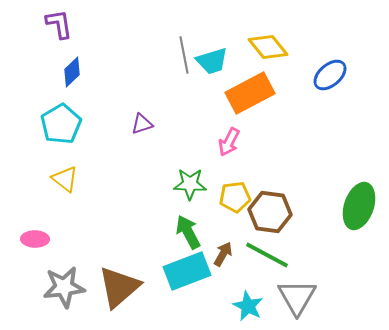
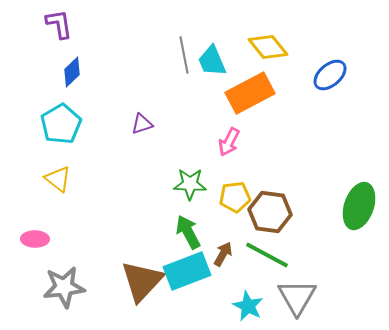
cyan trapezoid: rotated 84 degrees clockwise
yellow triangle: moved 7 px left
brown triangle: moved 23 px right, 6 px up; rotated 6 degrees counterclockwise
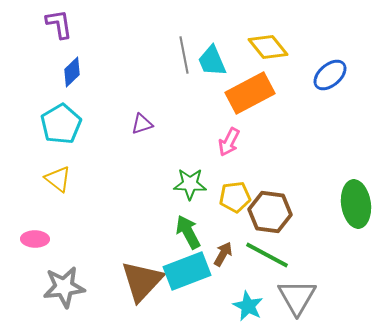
green ellipse: moved 3 px left, 2 px up; rotated 27 degrees counterclockwise
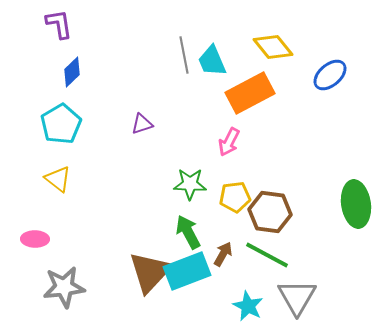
yellow diamond: moved 5 px right
brown triangle: moved 8 px right, 9 px up
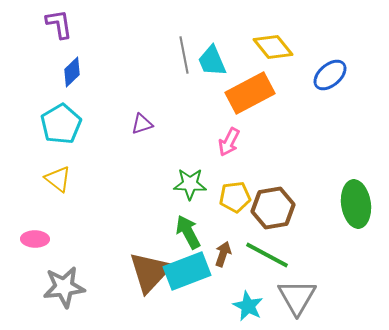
brown hexagon: moved 3 px right, 4 px up; rotated 18 degrees counterclockwise
brown arrow: rotated 10 degrees counterclockwise
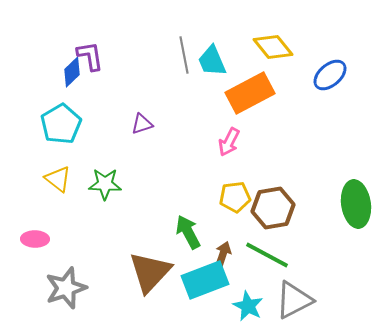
purple L-shape: moved 31 px right, 32 px down
green star: moved 85 px left
cyan rectangle: moved 18 px right, 9 px down
gray star: moved 2 px right, 1 px down; rotated 12 degrees counterclockwise
gray triangle: moved 3 px left, 3 px down; rotated 33 degrees clockwise
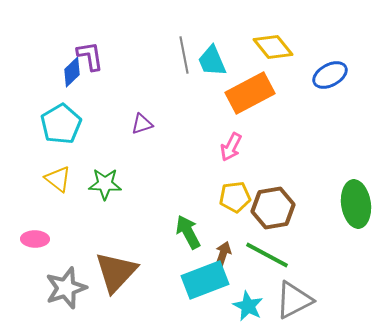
blue ellipse: rotated 12 degrees clockwise
pink arrow: moved 2 px right, 5 px down
brown triangle: moved 34 px left
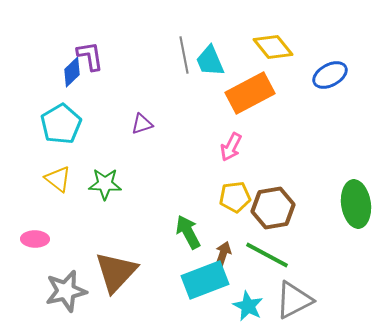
cyan trapezoid: moved 2 px left
gray star: moved 3 px down; rotated 6 degrees clockwise
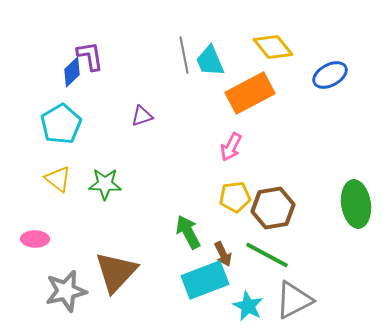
purple triangle: moved 8 px up
brown arrow: rotated 135 degrees clockwise
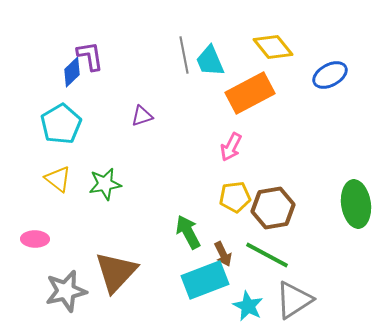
green star: rotated 12 degrees counterclockwise
gray triangle: rotated 6 degrees counterclockwise
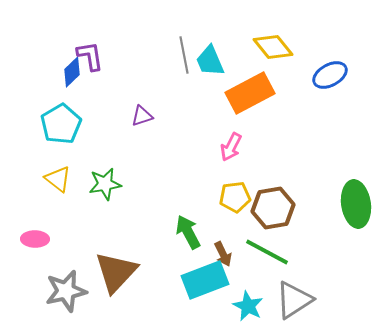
green line: moved 3 px up
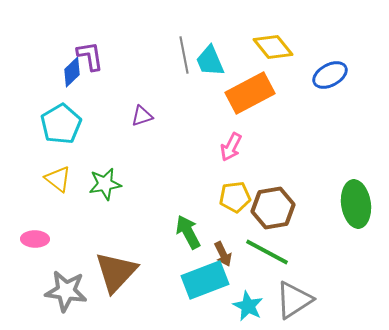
gray star: rotated 21 degrees clockwise
